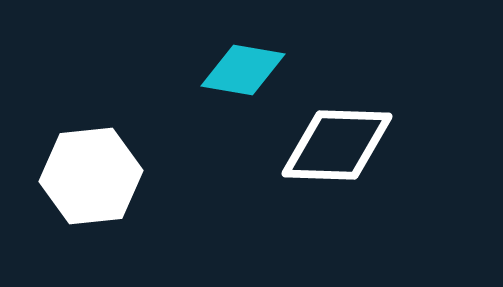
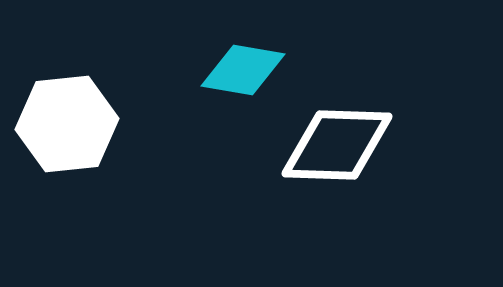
white hexagon: moved 24 px left, 52 px up
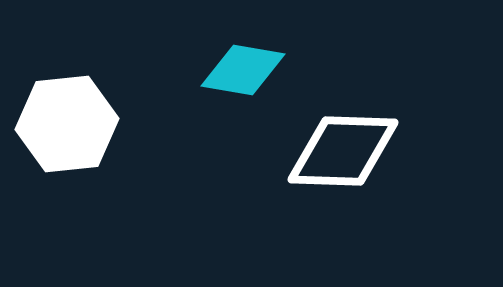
white diamond: moved 6 px right, 6 px down
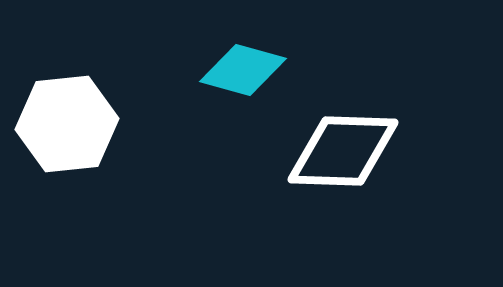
cyan diamond: rotated 6 degrees clockwise
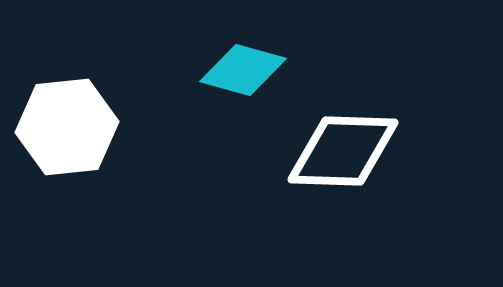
white hexagon: moved 3 px down
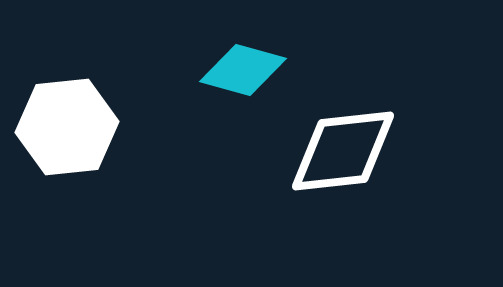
white diamond: rotated 8 degrees counterclockwise
